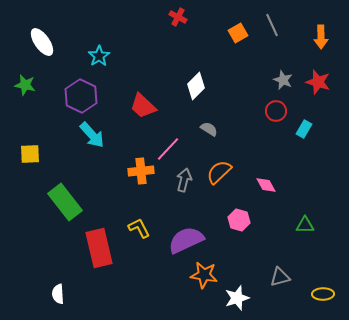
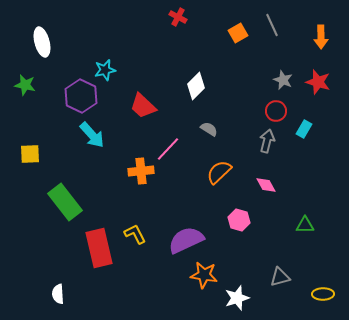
white ellipse: rotated 20 degrees clockwise
cyan star: moved 6 px right, 14 px down; rotated 20 degrees clockwise
gray arrow: moved 83 px right, 39 px up
yellow L-shape: moved 4 px left, 6 px down
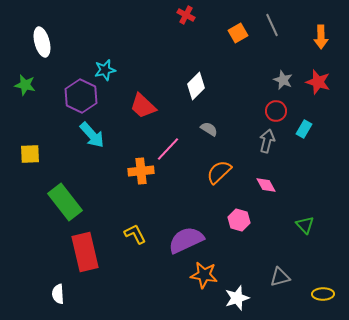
red cross: moved 8 px right, 2 px up
green triangle: rotated 48 degrees clockwise
red rectangle: moved 14 px left, 4 px down
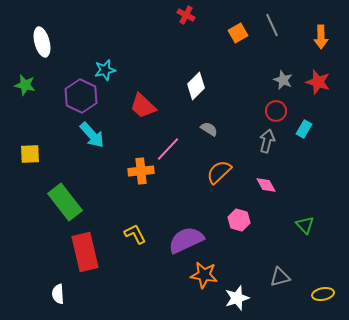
yellow ellipse: rotated 10 degrees counterclockwise
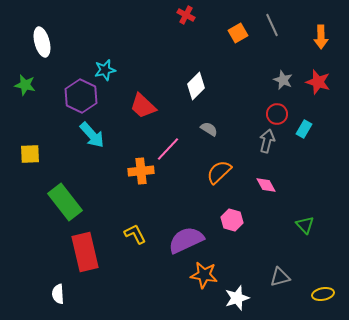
red circle: moved 1 px right, 3 px down
pink hexagon: moved 7 px left
